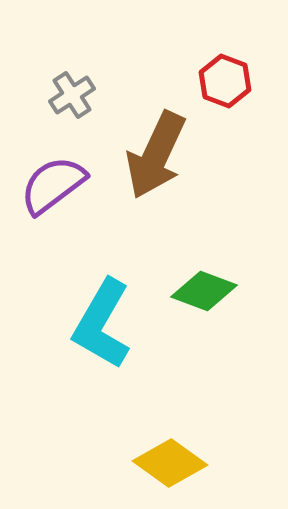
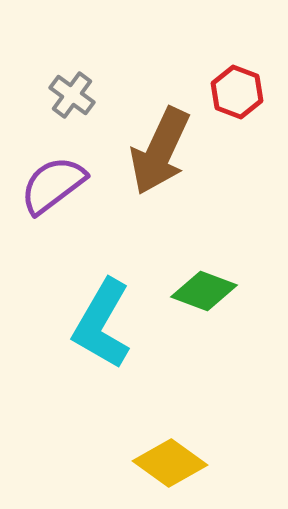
red hexagon: moved 12 px right, 11 px down
gray cross: rotated 21 degrees counterclockwise
brown arrow: moved 4 px right, 4 px up
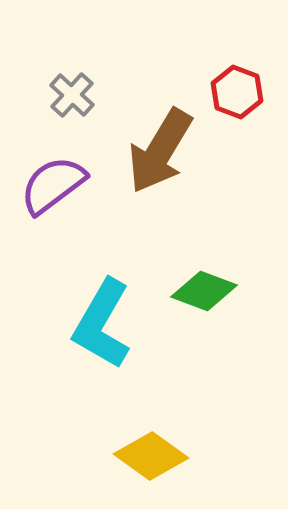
gray cross: rotated 6 degrees clockwise
brown arrow: rotated 6 degrees clockwise
yellow diamond: moved 19 px left, 7 px up
